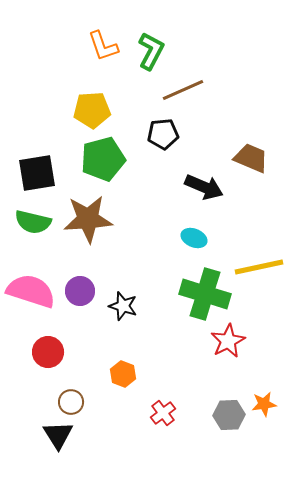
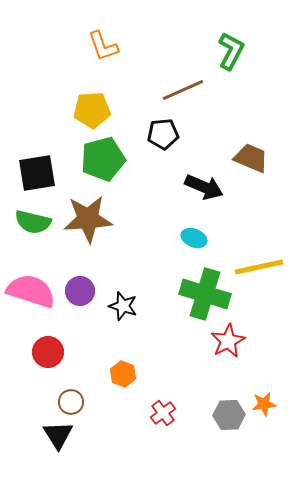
green L-shape: moved 80 px right
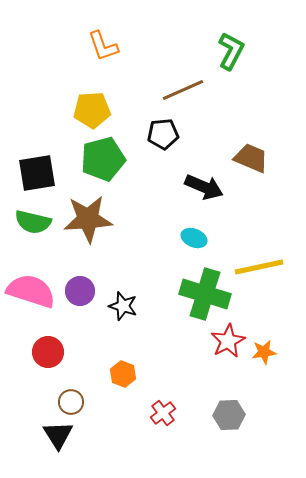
orange star: moved 52 px up
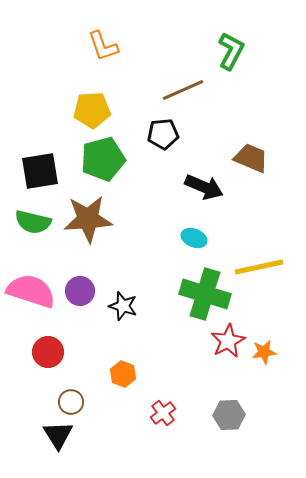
black square: moved 3 px right, 2 px up
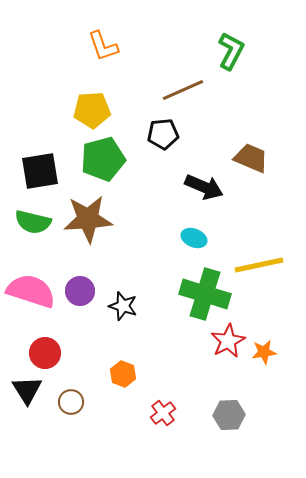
yellow line: moved 2 px up
red circle: moved 3 px left, 1 px down
black triangle: moved 31 px left, 45 px up
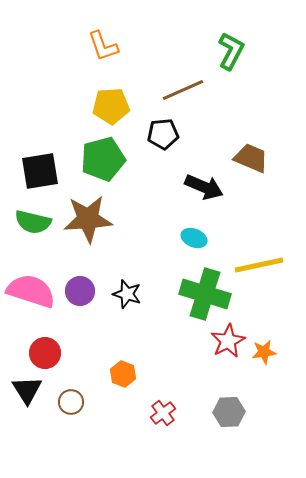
yellow pentagon: moved 19 px right, 4 px up
black star: moved 4 px right, 12 px up
gray hexagon: moved 3 px up
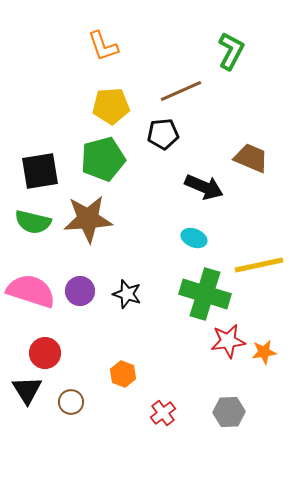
brown line: moved 2 px left, 1 px down
red star: rotated 20 degrees clockwise
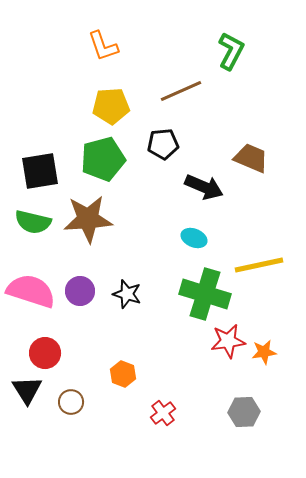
black pentagon: moved 10 px down
gray hexagon: moved 15 px right
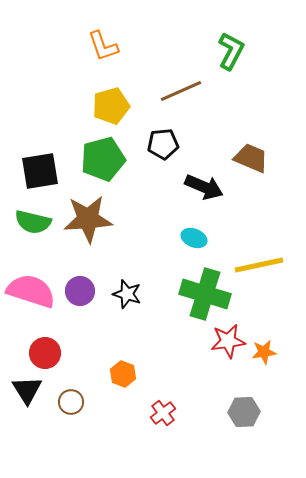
yellow pentagon: rotated 12 degrees counterclockwise
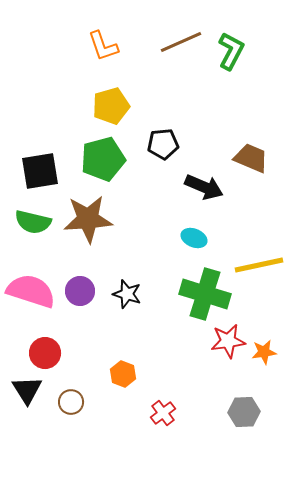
brown line: moved 49 px up
